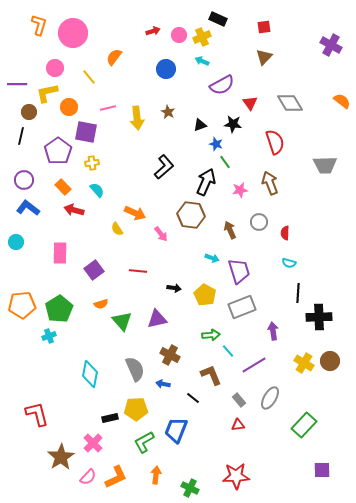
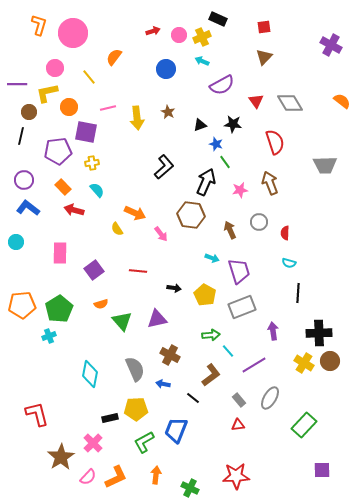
red triangle at (250, 103): moved 6 px right, 2 px up
purple pentagon at (58, 151): rotated 28 degrees clockwise
black cross at (319, 317): moved 16 px down
brown L-shape at (211, 375): rotated 75 degrees clockwise
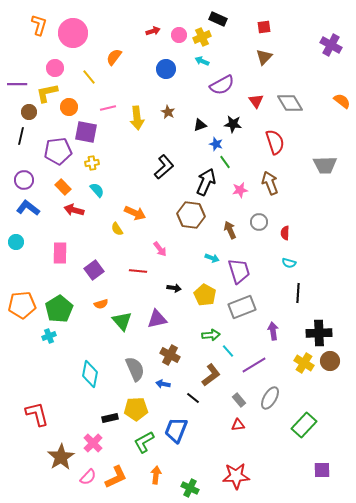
pink arrow at (161, 234): moved 1 px left, 15 px down
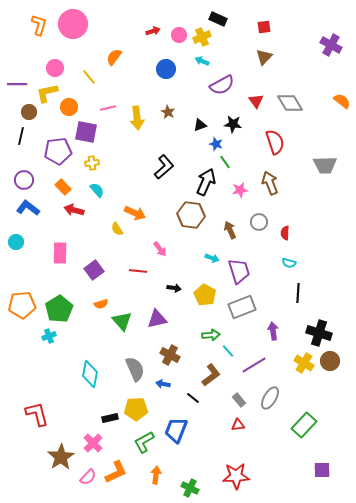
pink circle at (73, 33): moved 9 px up
black cross at (319, 333): rotated 20 degrees clockwise
orange L-shape at (116, 477): moved 5 px up
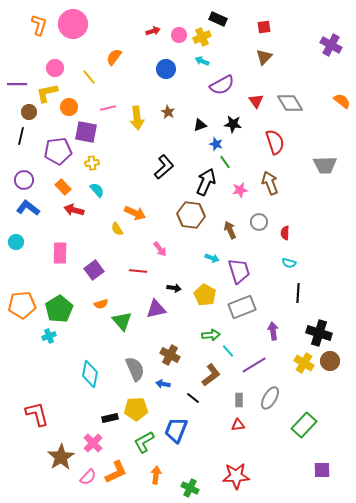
purple triangle at (157, 319): moved 1 px left, 10 px up
gray rectangle at (239, 400): rotated 40 degrees clockwise
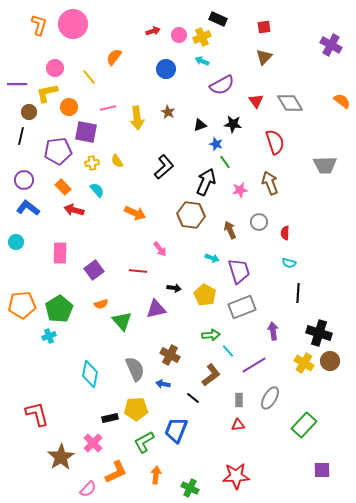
yellow semicircle at (117, 229): moved 68 px up
pink semicircle at (88, 477): moved 12 px down
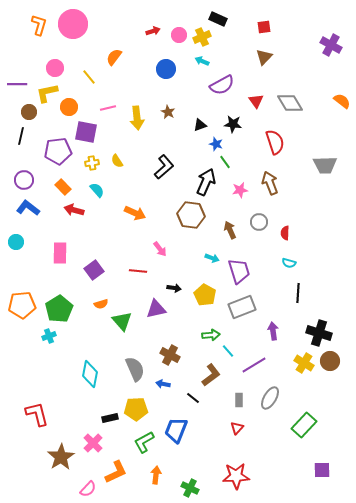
red triangle at (238, 425): moved 1 px left, 3 px down; rotated 40 degrees counterclockwise
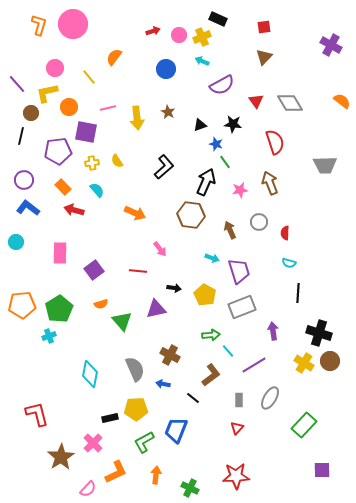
purple line at (17, 84): rotated 48 degrees clockwise
brown circle at (29, 112): moved 2 px right, 1 px down
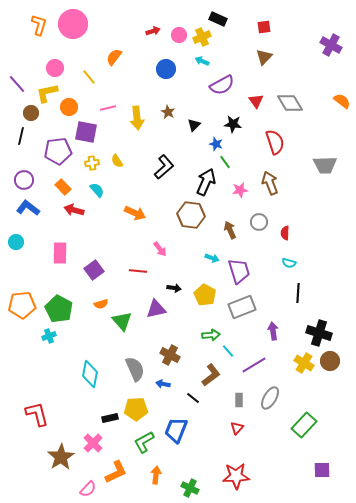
black triangle at (200, 125): moved 6 px left; rotated 24 degrees counterclockwise
green pentagon at (59, 309): rotated 12 degrees counterclockwise
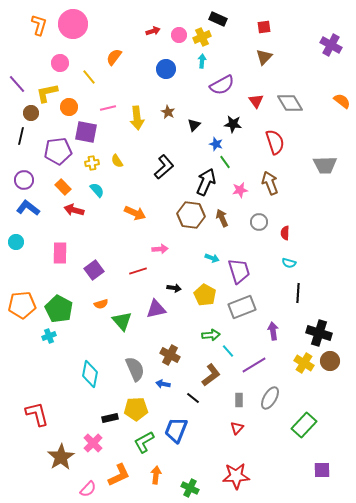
cyan arrow at (202, 61): rotated 72 degrees clockwise
pink circle at (55, 68): moved 5 px right, 5 px up
brown arrow at (230, 230): moved 8 px left, 12 px up
pink arrow at (160, 249): rotated 56 degrees counterclockwise
red line at (138, 271): rotated 24 degrees counterclockwise
orange L-shape at (116, 472): moved 3 px right, 3 px down
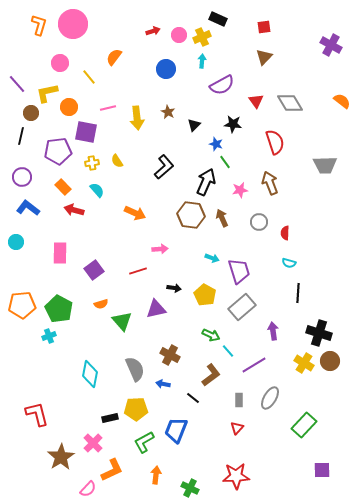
purple circle at (24, 180): moved 2 px left, 3 px up
gray rectangle at (242, 307): rotated 20 degrees counterclockwise
green arrow at (211, 335): rotated 30 degrees clockwise
orange L-shape at (119, 475): moved 7 px left, 5 px up
